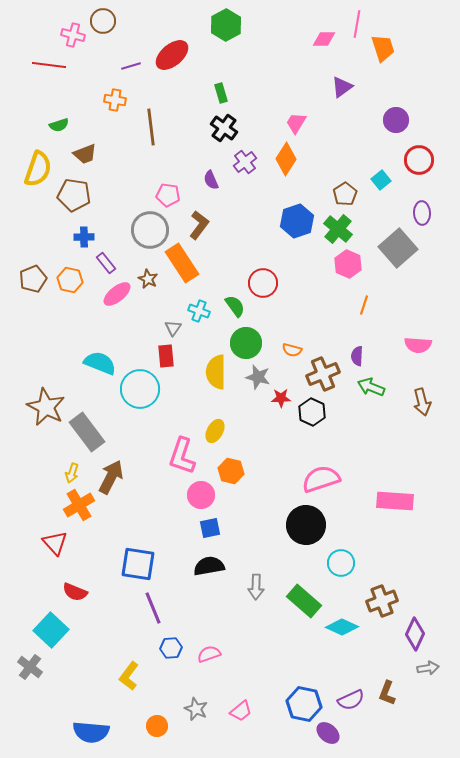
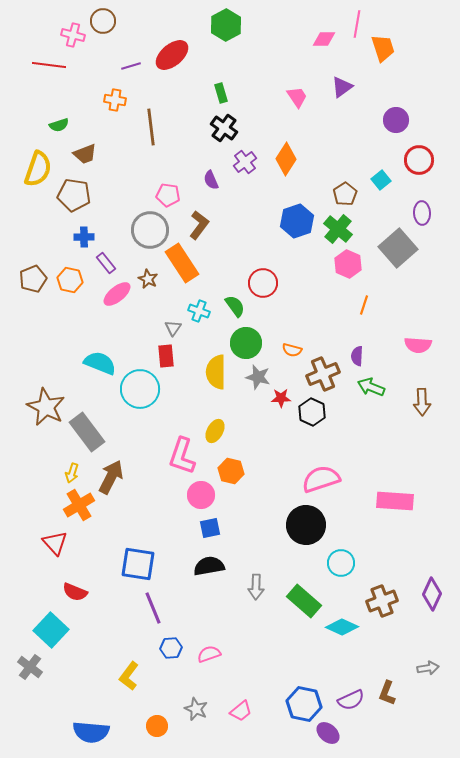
pink trapezoid at (296, 123): moved 1 px right, 26 px up; rotated 115 degrees clockwise
brown arrow at (422, 402): rotated 12 degrees clockwise
purple diamond at (415, 634): moved 17 px right, 40 px up
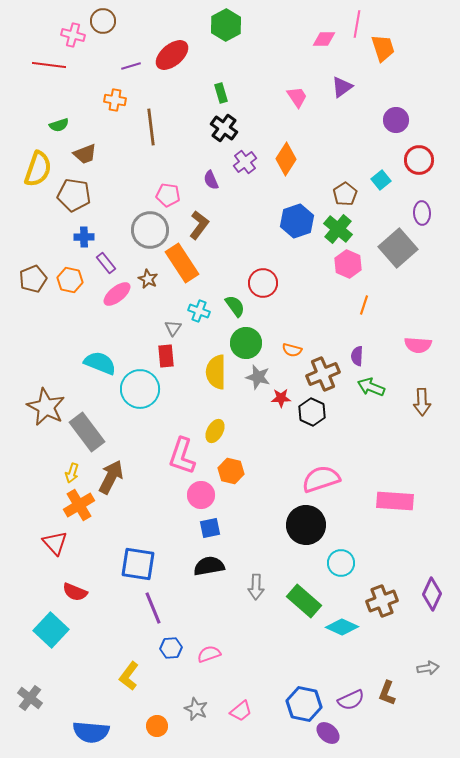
gray cross at (30, 667): moved 31 px down
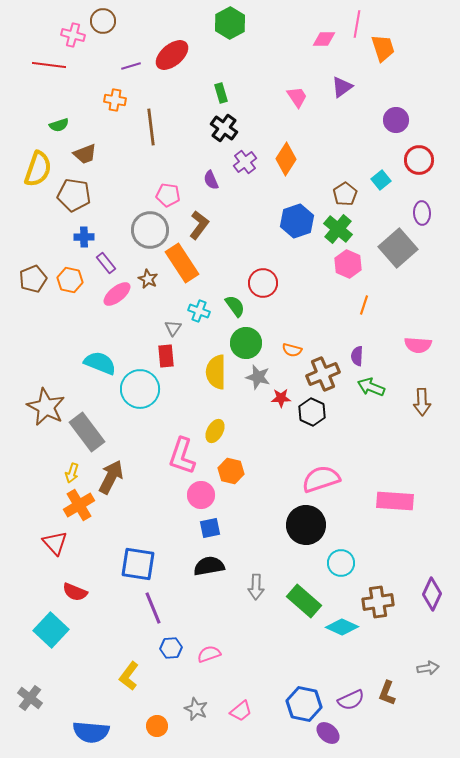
green hexagon at (226, 25): moved 4 px right, 2 px up
brown cross at (382, 601): moved 4 px left, 1 px down; rotated 12 degrees clockwise
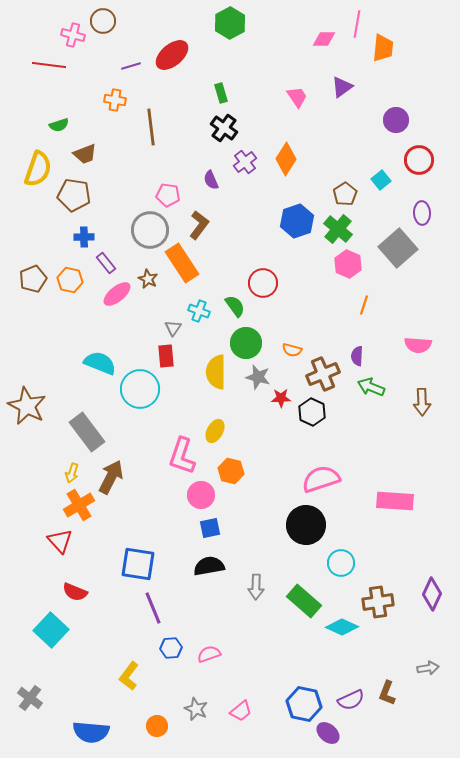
orange trapezoid at (383, 48): rotated 24 degrees clockwise
brown star at (46, 407): moved 19 px left, 1 px up
red triangle at (55, 543): moved 5 px right, 2 px up
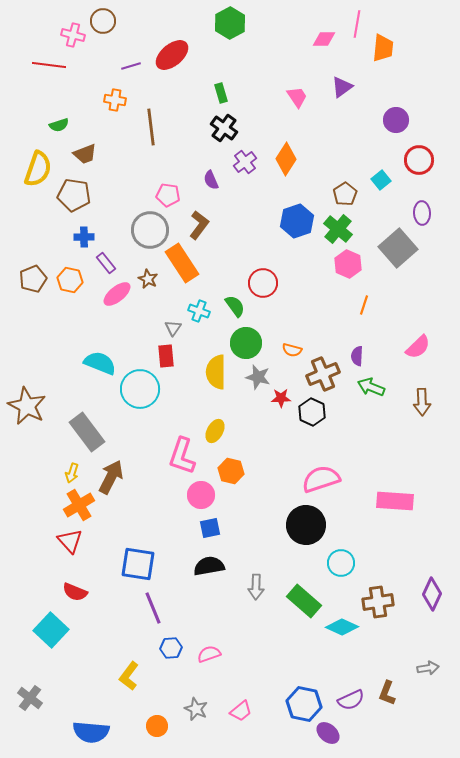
pink semicircle at (418, 345): moved 2 px down; rotated 48 degrees counterclockwise
red triangle at (60, 541): moved 10 px right
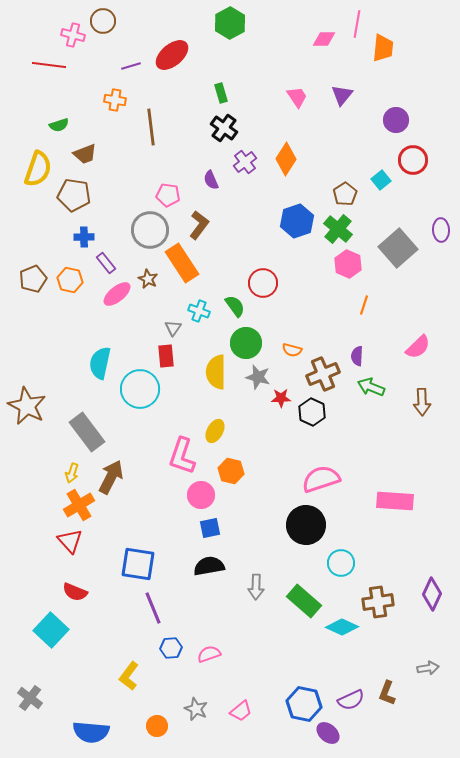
purple triangle at (342, 87): moved 8 px down; rotated 15 degrees counterclockwise
red circle at (419, 160): moved 6 px left
purple ellipse at (422, 213): moved 19 px right, 17 px down
cyan semicircle at (100, 363): rotated 100 degrees counterclockwise
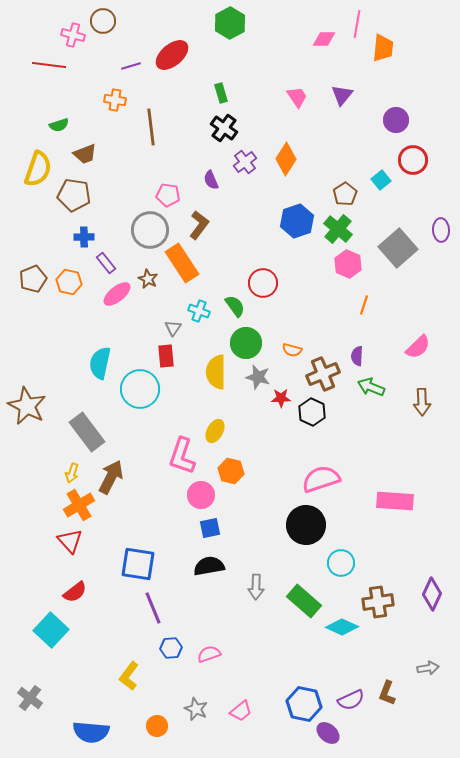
orange hexagon at (70, 280): moved 1 px left, 2 px down
red semicircle at (75, 592): rotated 60 degrees counterclockwise
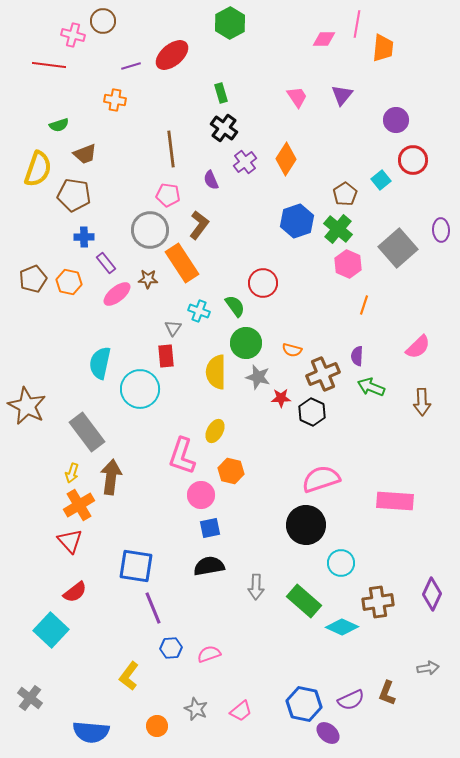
brown line at (151, 127): moved 20 px right, 22 px down
brown star at (148, 279): rotated 24 degrees counterclockwise
brown arrow at (111, 477): rotated 20 degrees counterclockwise
blue square at (138, 564): moved 2 px left, 2 px down
